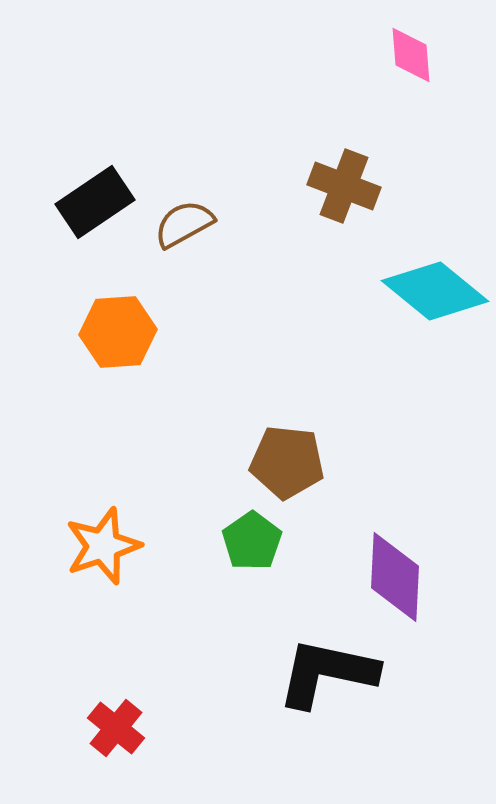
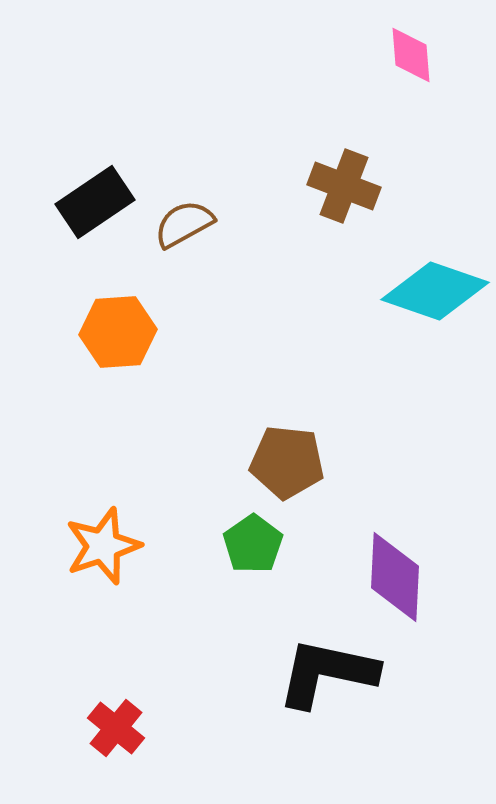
cyan diamond: rotated 20 degrees counterclockwise
green pentagon: moved 1 px right, 3 px down
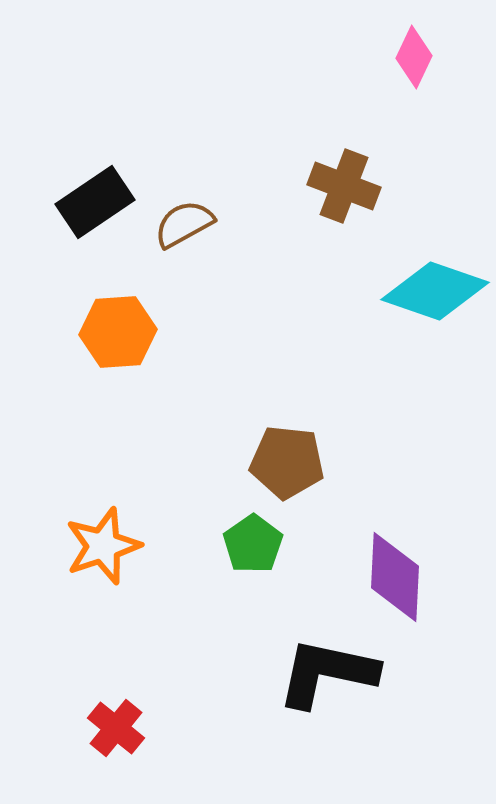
pink diamond: moved 3 px right, 2 px down; rotated 30 degrees clockwise
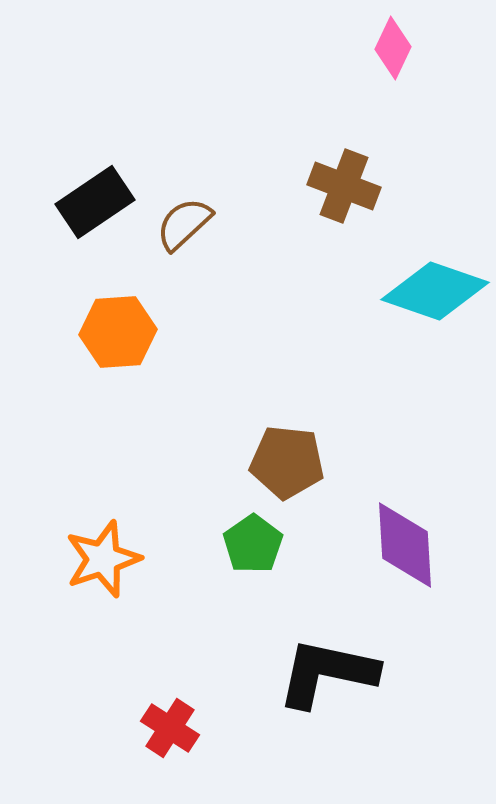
pink diamond: moved 21 px left, 9 px up
brown semicircle: rotated 14 degrees counterclockwise
orange star: moved 13 px down
purple diamond: moved 10 px right, 32 px up; rotated 6 degrees counterclockwise
red cross: moved 54 px right; rotated 6 degrees counterclockwise
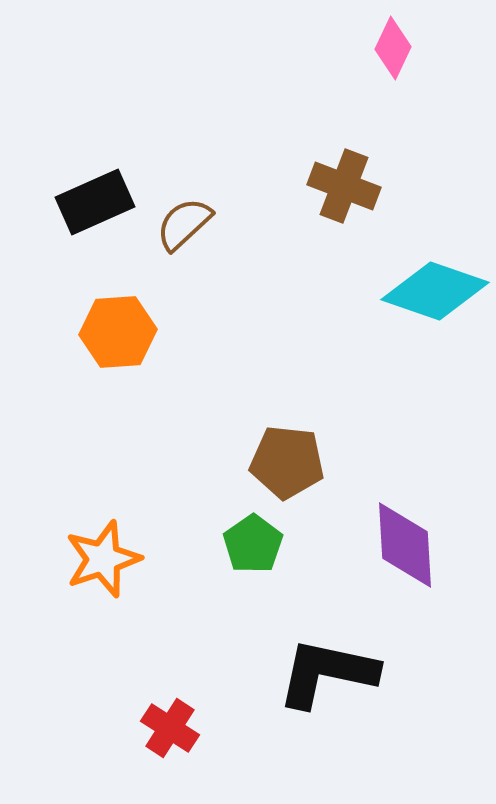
black rectangle: rotated 10 degrees clockwise
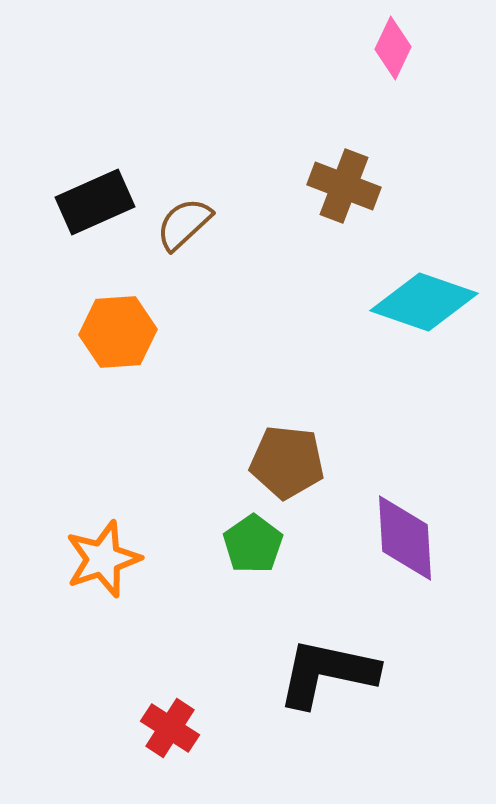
cyan diamond: moved 11 px left, 11 px down
purple diamond: moved 7 px up
